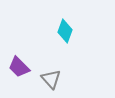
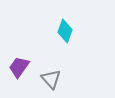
purple trapezoid: rotated 80 degrees clockwise
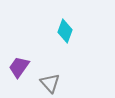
gray triangle: moved 1 px left, 4 px down
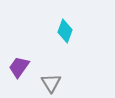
gray triangle: moved 1 px right; rotated 10 degrees clockwise
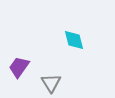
cyan diamond: moved 9 px right, 9 px down; rotated 35 degrees counterclockwise
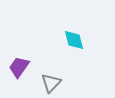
gray triangle: rotated 15 degrees clockwise
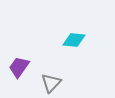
cyan diamond: rotated 70 degrees counterclockwise
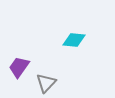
gray triangle: moved 5 px left
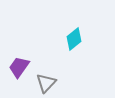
cyan diamond: moved 1 px up; rotated 45 degrees counterclockwise
